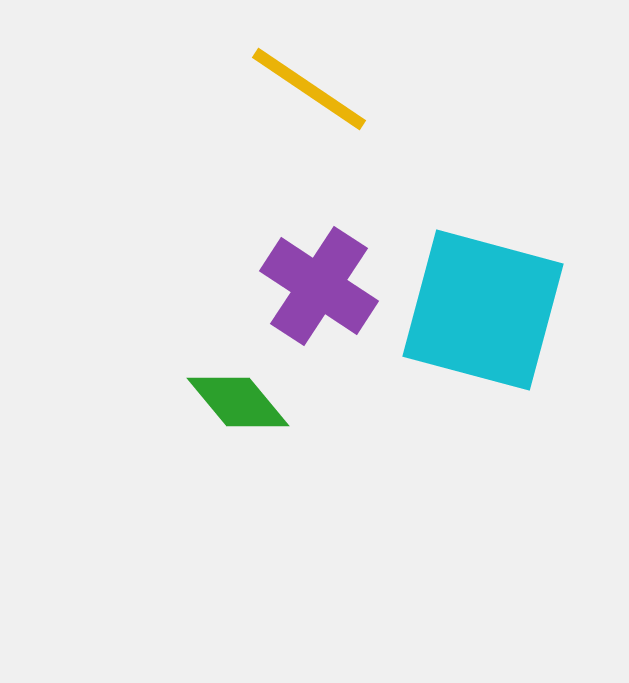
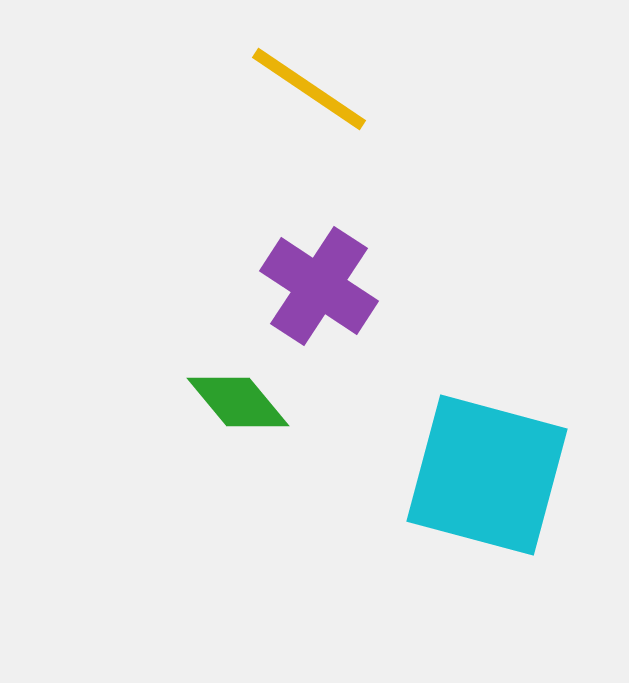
cyan square: moved 4 px right, 165 px down
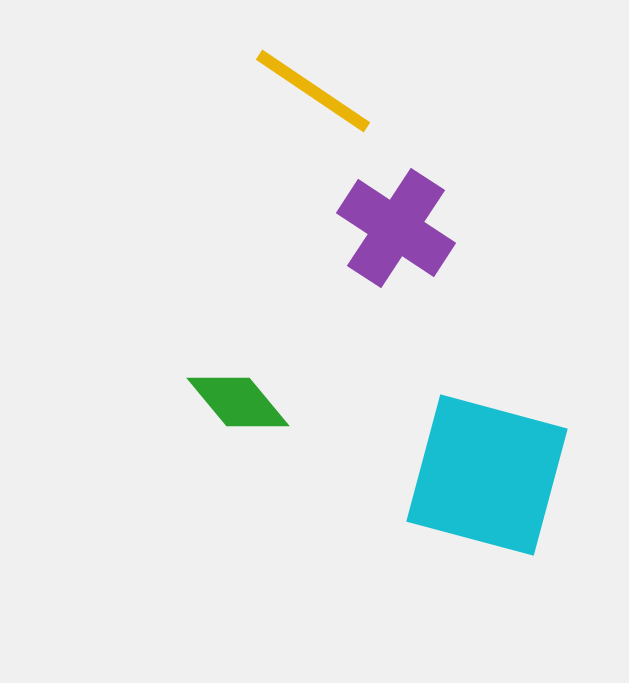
yellow line: moved 4 px right, 2 px down
purple cross: moved 77 px right, 58 px up
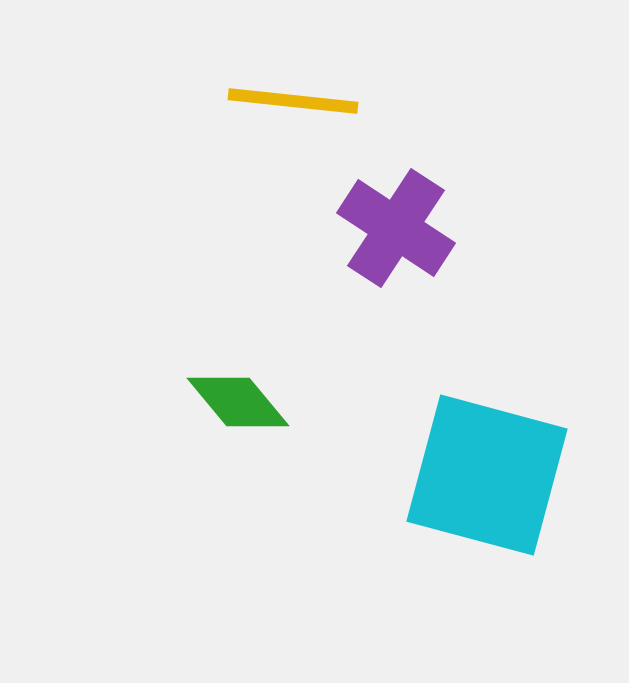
yellow line: moved 20 px left, 10 px down; rotated 28 degrees counterclockwise
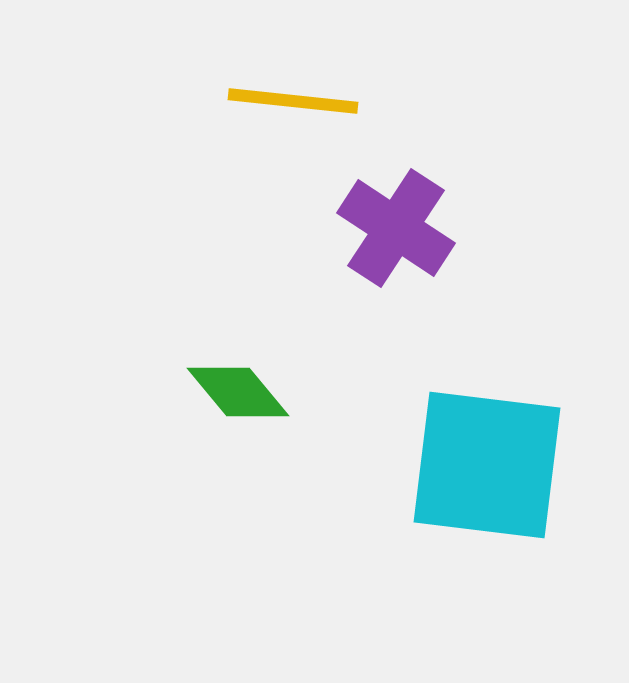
green diamond: moved 10 px up
cyan square: moved 10 px up; rotated 8 degrees counterclockwise
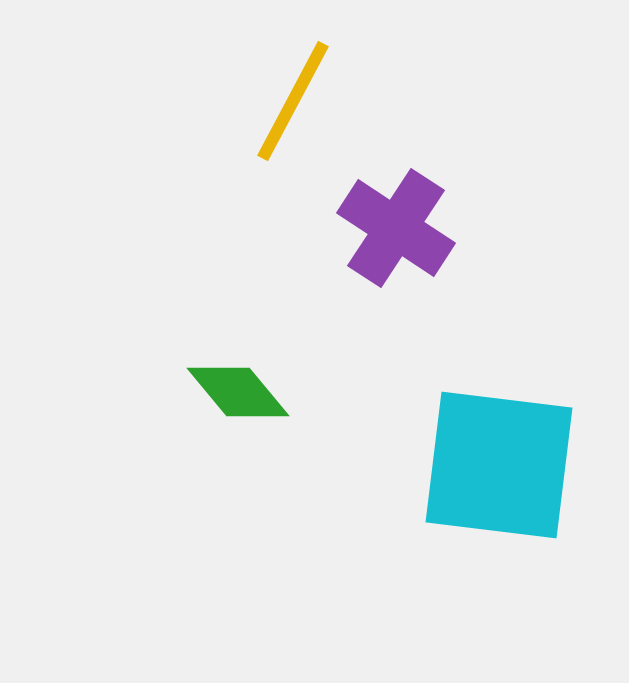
yellow line: rotated 68 degrees counterclockwise
cyan square: moved 12 px right
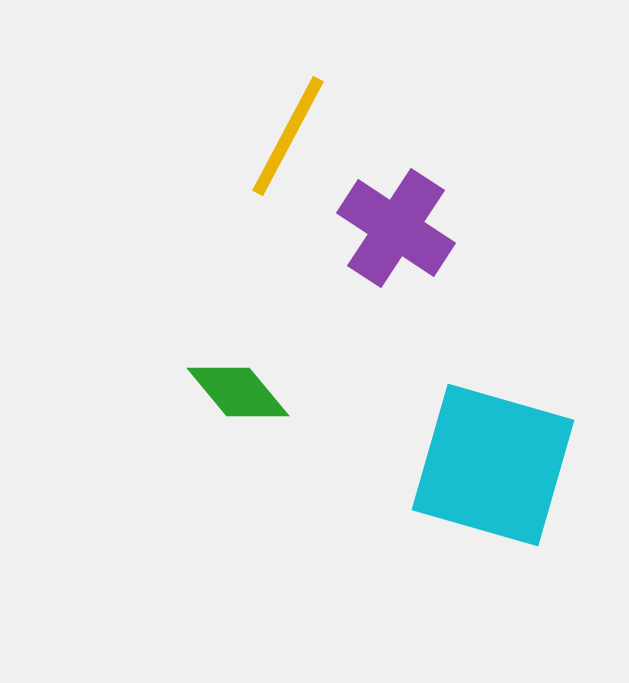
yellow line: moved 5 px left, 35 px down
cyan square: moved 6 px left; rotated 9 degrees clockwise
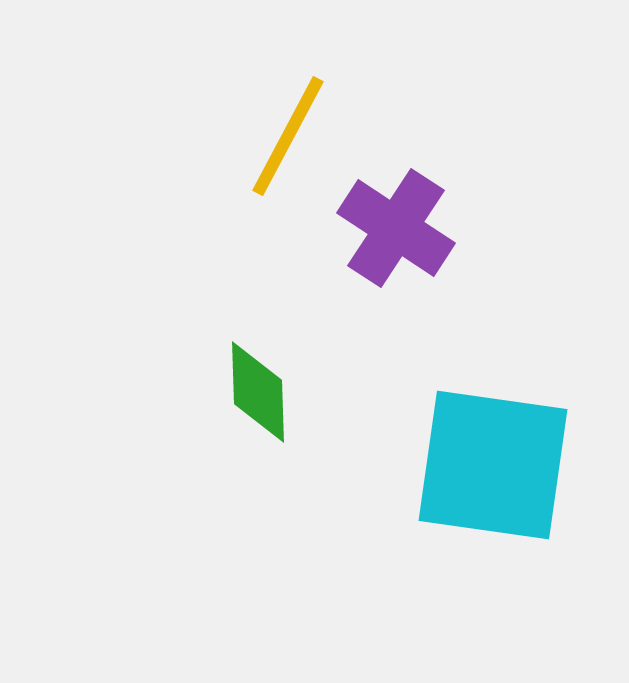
green diamond: moved 20 px right; rotated 38 degrees clockwise
cyan square: rotated 8 degrees counterclockwise
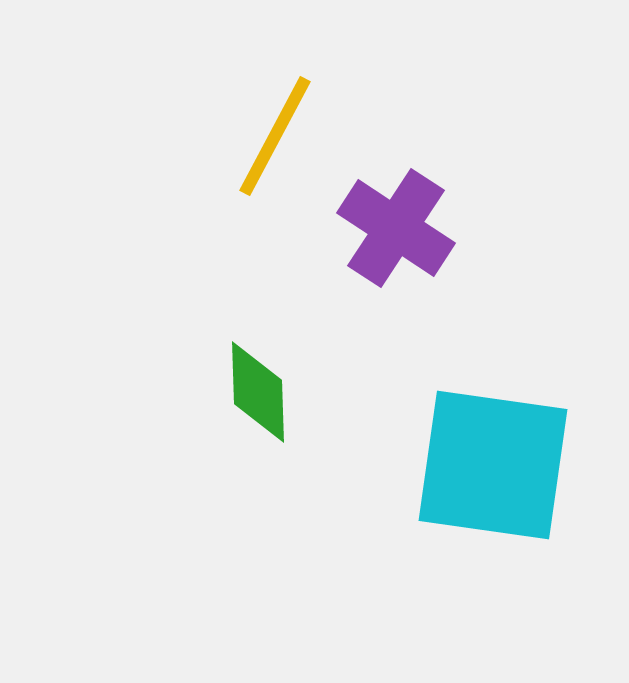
yellow line: moved 13 px left
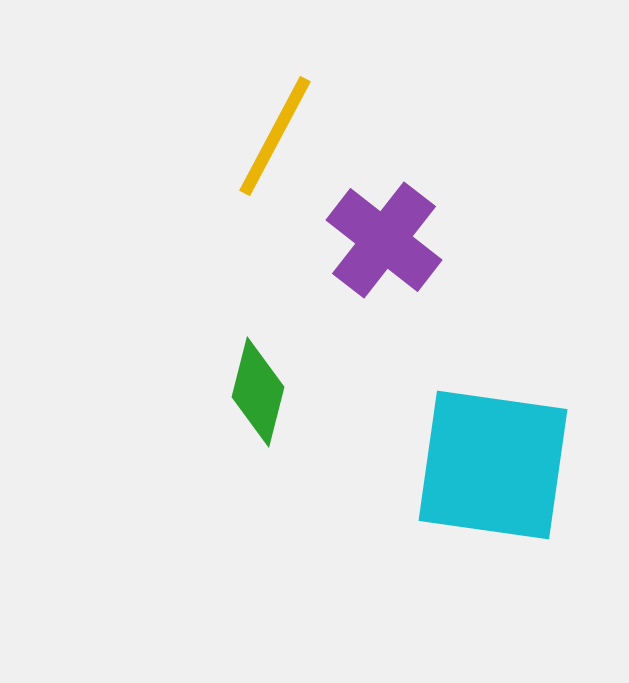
purple cross: moved 12 px left, 12 px down; rotated 5 degrees clockwise
green diamond: rotated 16 degrees clockwise
